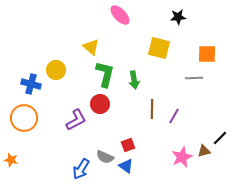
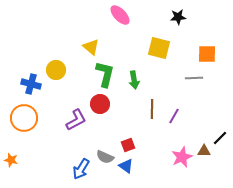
brown triangle: rotated 16 degrees clockwise
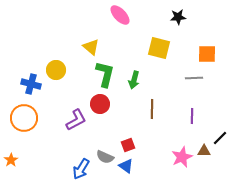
green arrow: rotated 24 degrees clockwise
purple line: moved 18 px right; rotated 28 degrees counterclockwise
orange star: rotated 24 degrees clockwise
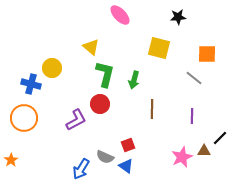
yellow circle: moved 4 px left, 2 px up
gray line: rotated 42 degrees clockwise
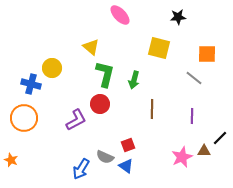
orange star: rotated 16 degrees counterclockwise
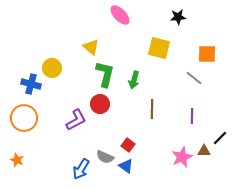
red square: rotated 32 degrees counterclockwise
orange star: moved 6 px right
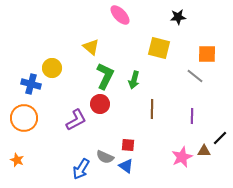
green L-shape: moved 2 px down; rotated 12 degrees clockwise
gray line: moved 1 px right, 2 px up
red square: rotated 32 degrees counterclockwise
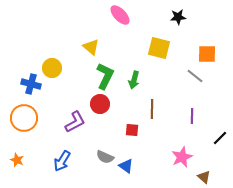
purple L-shape: moved 1 px left, 2 px down
red square: moved 4 px right, 15 px up
brown triangle: moved 26 px down; rotated 40 degrees clockwise
blue arrow: moved 19 px left, 8 px up
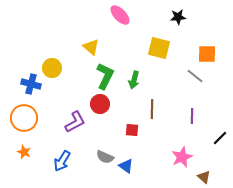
orange star: moved 7 px right, 8 px up
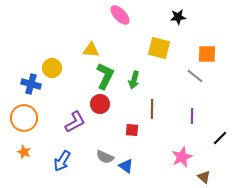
yellow triangle: moved 3 px down; rotated 36 degrees counterclockwise
